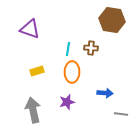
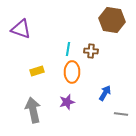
purple triangle: moved 9 px left
brown cross: moved 3 px down
blue arrow: rotated 63 degrees counterclockwise
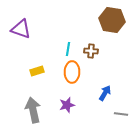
purple star: moved 3 px down
